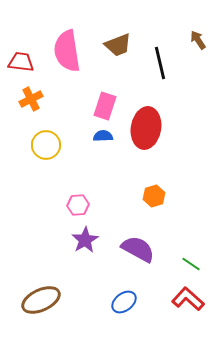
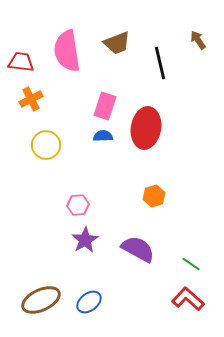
brown trapezoid: moved 1 px left, 2 px up
blue ellipse: moved 35 px left
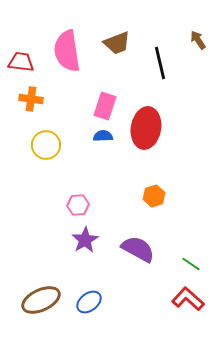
orange cross: rotated 35 degrees clockwise
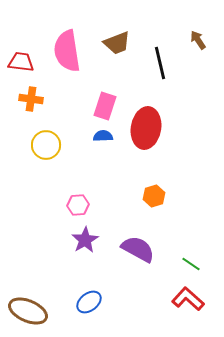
brown ellipse: moved 13 px left, 11 px down; rotated 48 degrees clockwise
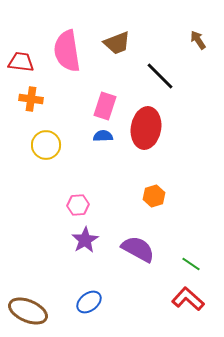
black line: moved 13 px down; rotated 32 degrees counterclockwise
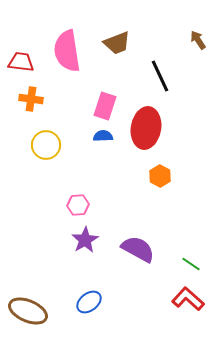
black line: rotated 20 degrees clockwise
orange hexagon: moved 6 px right, 20 px up; rotated 15 degrees counterclockwise
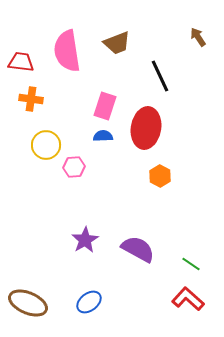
brown arrow: moved 3 px up
pink hexagon: moved 4 px left, 38 px up
brown ellipse: moved 8 px up
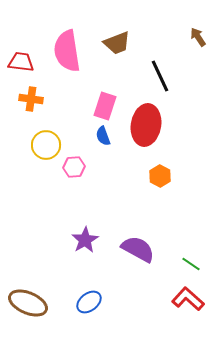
red ellipse: moved 3 px up
blue semicircle: rotated 108 degrees counterclockwise
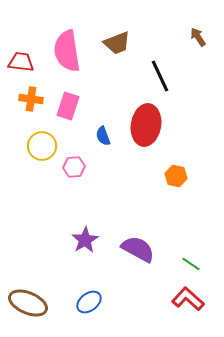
pink rectangle: moved 37 px left
yellow circle: moved 4 px left, 1 px down
orange hexagon: moved 16 px right; rotated 15 degrees counterclockwise
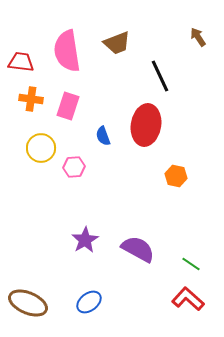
yellow circle: moved 1 px left, 2 px down
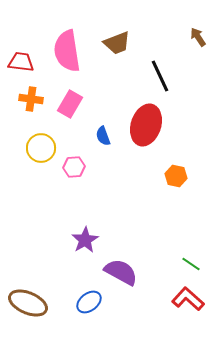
pink rectangle: moved 2 px right, 2 px up; rotated 12 degrees clockwise
red ellipse: rotated 9 degrees clockwise
purple semicircle: moved 17 px left, 23 px down
